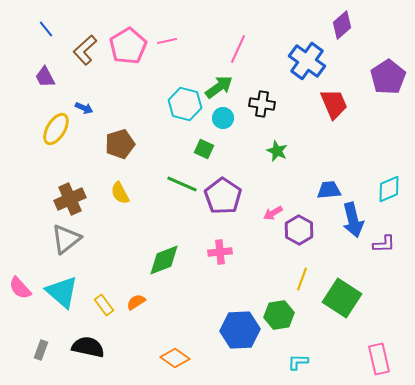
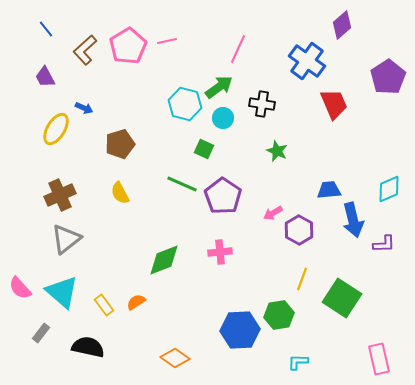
brown cross at (70, 199): moved 10 px left, 4 px up
gray rectangle at (41, 350): moved 17 px up; rotated 18 degrees clockwise
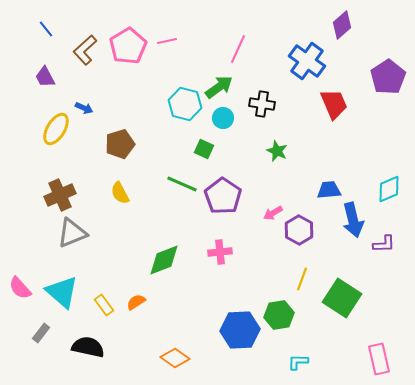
gray triangle at (66, 239): moved 6 px right, 6 px up; rotated 16 degrees clockwise
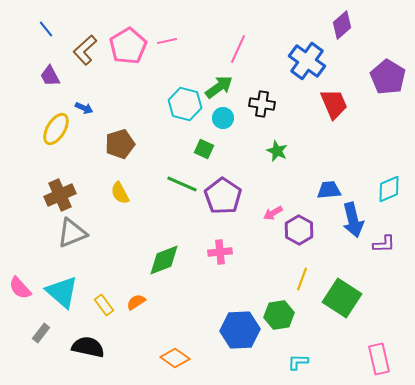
purple trapezoid at (45, 77): moved 5 px right, 1 px up
purple pentagon at (388, 77): rotated 8 degrees counterclockwise
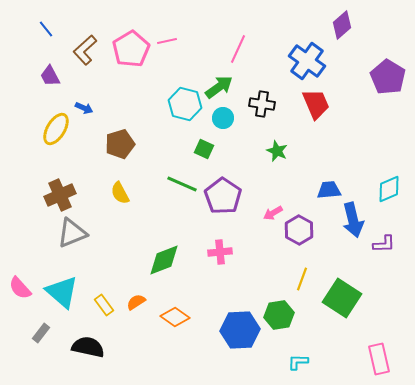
pink pentagon at (128, 46): moved 3 px right, 3 px down
red trapezoid at (334, 104): moved 18 px left
orange diamond at (175, 358): moved 41 px up
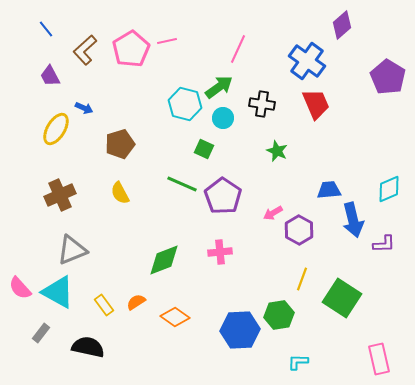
gray triangle at (72, 233): moved 17 px down
cyan triangle at (62, 292): moved 4 px left; rotated 12 degrees counterclockwise
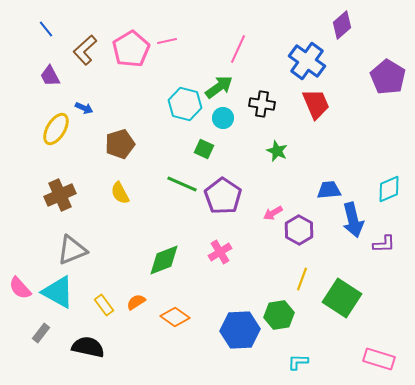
pink cross at (220, 252): rotated 25 degrees counterclockwise
pink rectangle at (379, 359): rotated 60 degrees counterclockwise
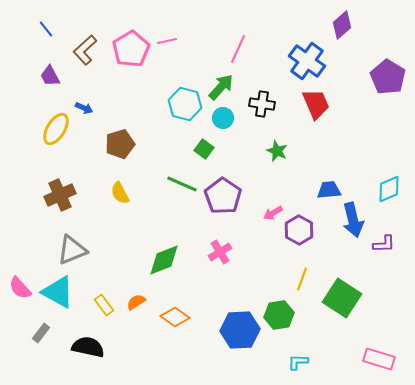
green arrow at (219, 87): moved 2 px right; rotated 12 degrees counterclockwise
green square at (204, 149): rotated 12 degrees clockwise
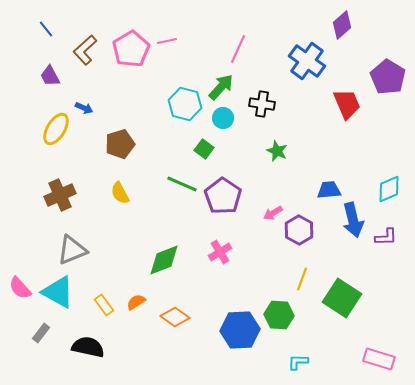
red trapezoid at (316, 104): moved 31 px right
purple L-shape at (384, 244): moved 2 px right, 7 px up
green hexagon at (279, 315): rotated 12 degrees clockwise
